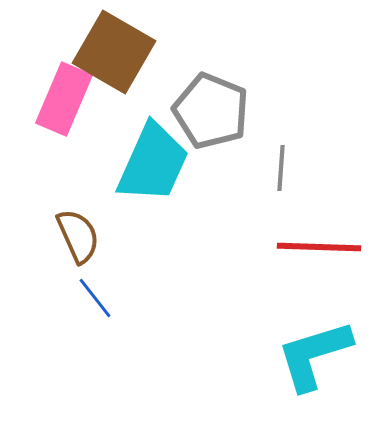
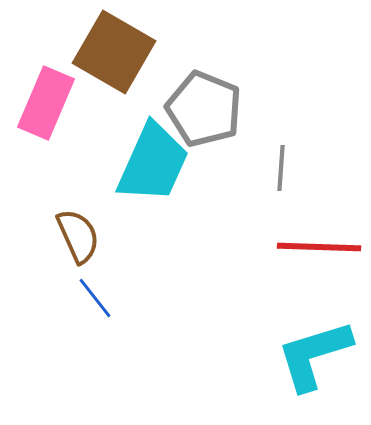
pink rectangle: moved 18 px left, 4 px down
gray pentagon: moved 7 px left, 2 px up
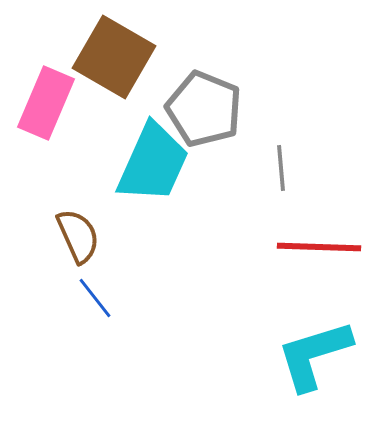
brown square: moved 5 px down
gray line: rotated 9 degrees counterclockwise
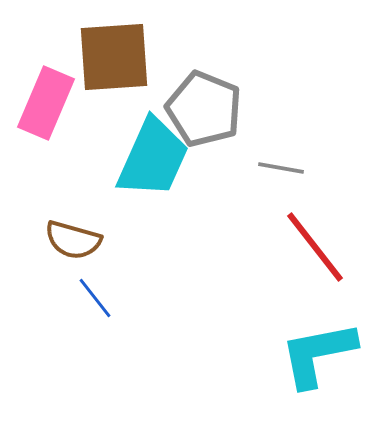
brown square: rotated 34 degrees counterclockwise
cyan trapezoid: moved 5 px up
gray line: rotated 75 degrees counterclockwise
brown semicircle: moved 5 px left, 4 px down; rotated 130 degrees clockwise
red line: moved 4 px left; rotated 50 degrees clockwise
cyan L-shape: moved 4 px right, 1 px up; rotated 6 degrees clockwise
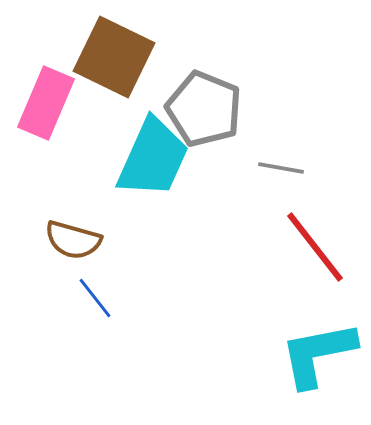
brown square: rotated 30 degrees clockwise
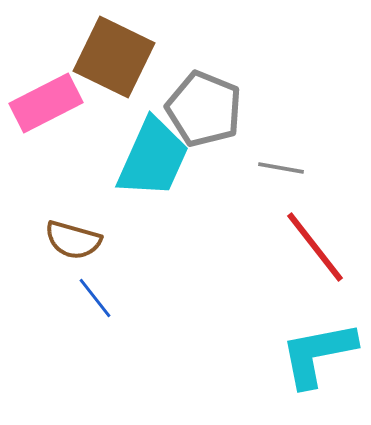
pink rectangle: rotated 40 degrees clockwise
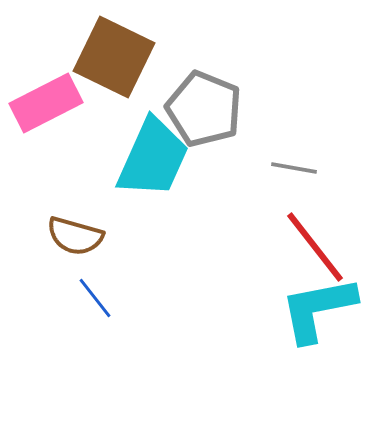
gray line: moved 13 px right
brown semicircle: moved 2 px right, 4 px up
cyan L-shape: moved 45 px up
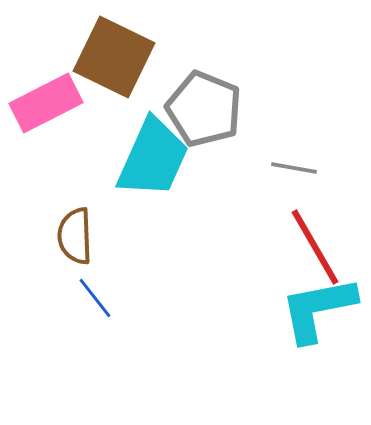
brown semicircle: rotated 72 degrees clockwise
red line: rotated 8 degrees clockwise
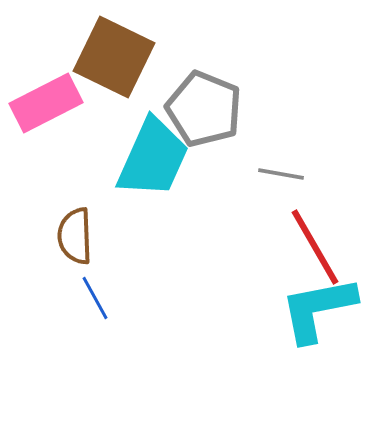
gray line: moved 13 px left, 6 px down
blue line: rotated 9 degrees clockwise
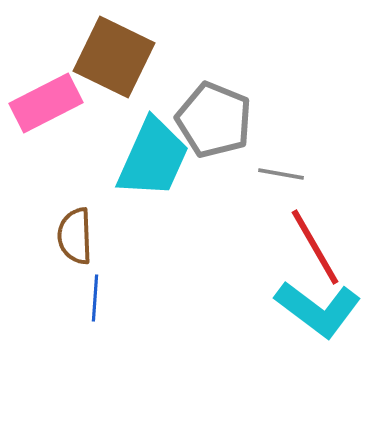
gray pentagon: moved 10 px right, 11 px down
blue line: rotated 33 degrees clockwise
cyan L-shape: rotated 132 degrees counterclockwise
